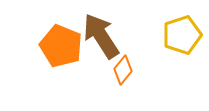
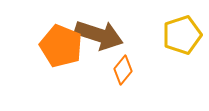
brown arrow: moved 2 px left, 1 px up; rotated 141 degrees clockwise
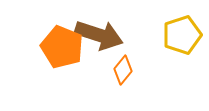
orange pentagon: moved 1 px right, 1 px down
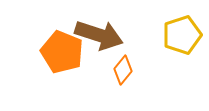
orange pentagon: moved 5 px down
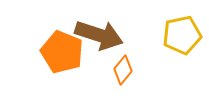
yellow pentagon: rotated 6 degrees clockwise
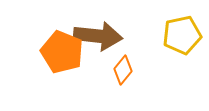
brown arrow: moved 1 px left, 1 px down; rotated 12 degrees counterclockwise
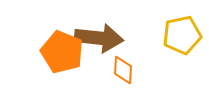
brown arrow: moved 1 px right, 2 px down
orange diamond: rotated 36 degrees counterclockwise
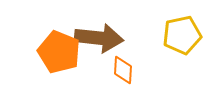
orange pentagon: moved 3 px left
